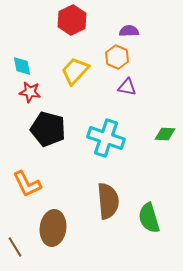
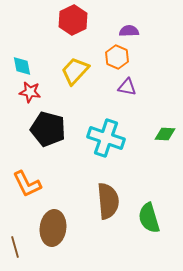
red hexagon: moved 1 px right
brown line: rotated 15 degrees clockwise
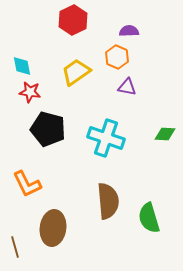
yellow trapezoid: moved 1 px right, 1 px down; rotated 12 degrees clockwise
